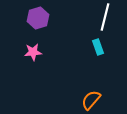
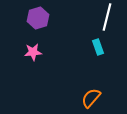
white line: moved 2 px right
orange semicircle: moved 2 px up
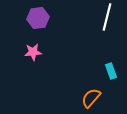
purple hexagon: rotated 10 degrees clockwise
cyan rectangle: moved 13 px right, 24 px down
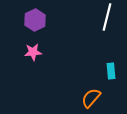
purple hexagon: moved 3 px left, 2 px down; rotated 20 degrees counterclockwise
cyan rectangle: rotated 14 degrees clockwise
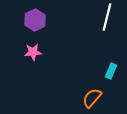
cyan rectangle: rotated 28 degrees clockwise
orange semicircle: moved 1 px right
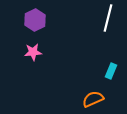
white line: moved 1 px right, 1 px down
orange semicircle: moved 1 px right, 1 px down; rotated 25 degrees clockwise
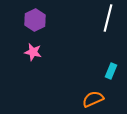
pink star: rotated 18 degrees clockwise
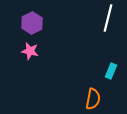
purple hexagon: moved 3 px left, 3 px down
pink star: moved 3 px left, 1 px up
orange semicircle: rotated 125 degrees clockwise
